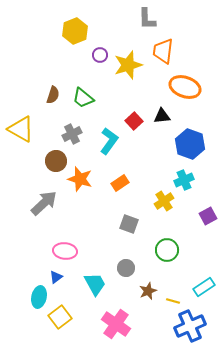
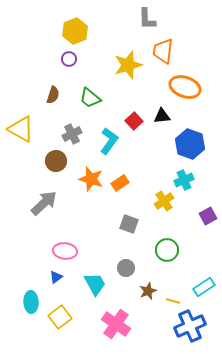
purple circle: moved 31 px left, 4 px down
green trapezoid: moved 7 px right
orange star: moved 11 px right
cyan ellipse: moved 8 px left, 5 px down; rotated 15 degrees counterclockwise
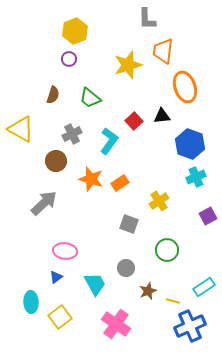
orange ellipse: rotated 52 degrees clockwise
cyan cross: moved 12 px right, 3 px up
yellow cross: moved 5 px left
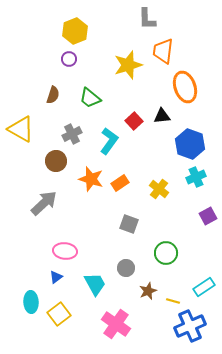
yellow cross: moved 12 px up; rotated 18 degrees counterclockwise
green circle: moved 1 px left, 3 px down
yellow square: moved 1 px left, 3 px up
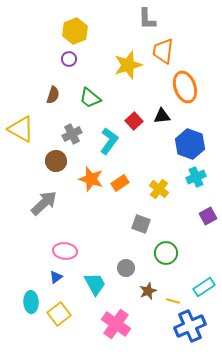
gray square: moved 12 px right
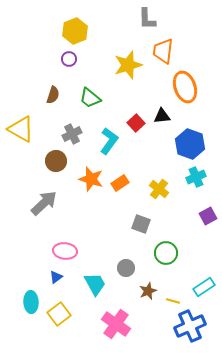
red square: moved 2 px right, 2 px down
